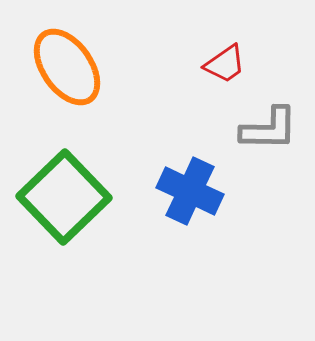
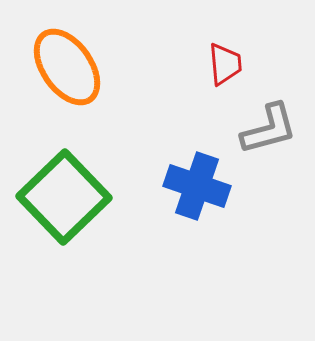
red trapezoid: rotated 60 degrees counterclockwise
gray L-shape: rotated 16 degrees counterclockwise
blue cross: moved 7 px right, 5 px up; rotated 6 degrees counterclockwise
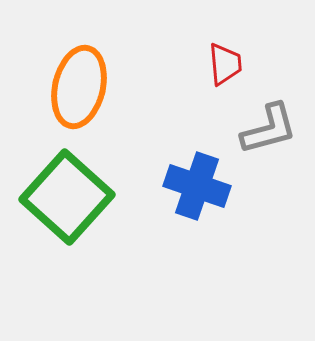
orange ellipse: moved 12 px right, 20 px down; rotated 48 degrees clockwise
green square: moved 3 px right; rotated 4 degrees counterclockwise
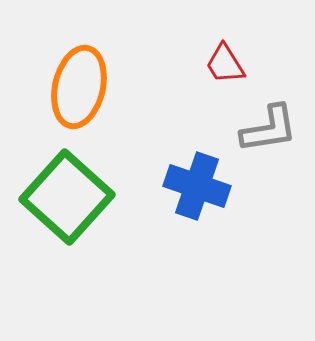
red trapezoid: rotated 153 degrees clockwise
gray L-shape: rotated 6 degrees clockwise
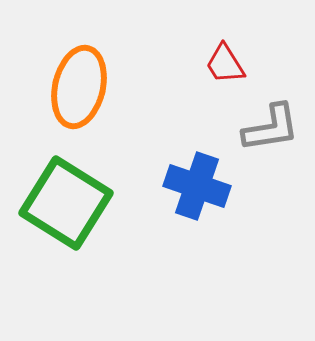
gray L-shape: moved 2 px right, 1 px up
green square: moved 1 px left, 6 px down; rotated 10 degrees counterclockwise
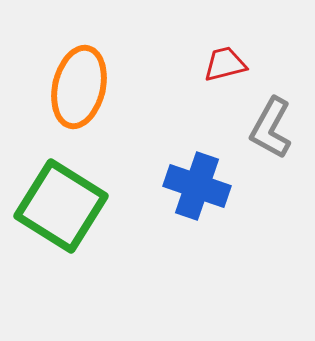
red trapezoid: rotated 108 degrees clockwise
gray L-shape: rotated 128 degrees clockwise
green square: moved 5 px left, 3 px down
